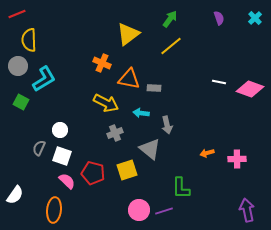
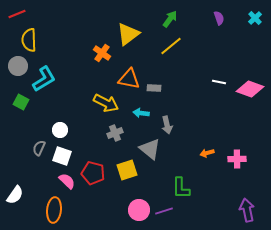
orange cross: moved 10 px up; rotated 12 degrees clockwise
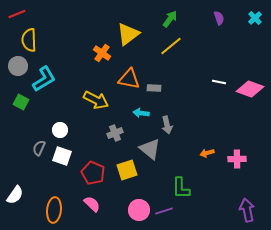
yellow arrow: moved 10 px left, 3 px up
red pentagon: rotated 10 degrees clockwise
pink semicircle: moved 25 px right, 23 px down
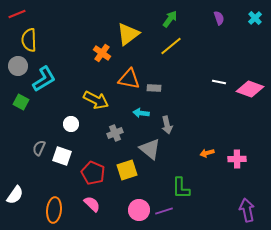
white circle: moved 11 px right, 6 px up
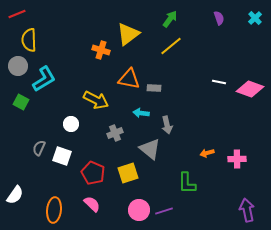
orange cross: moved 1 px left, 3 px up; rotated 18 degrees counterclockwise
yellow square: moved 1 px right, 3 px down
green L-shape: moved 6 px right, 5 px up
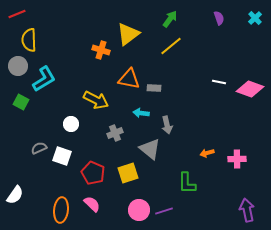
gray semicircle: rotated 42 degrees clockwise
orange ellipse: moved 7 px right
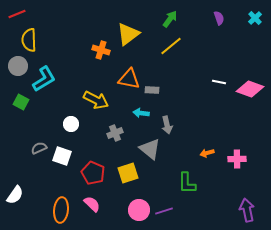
gray rectangle: moved 2 px left, 2 px down
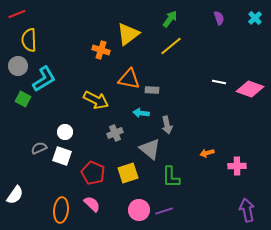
green square: moved 2 px right, 3 px up
white circle: moved 6 px left, 8 px down
pink cross: moved 7 px down
green L-shape: moved 16 px left, 6 px up
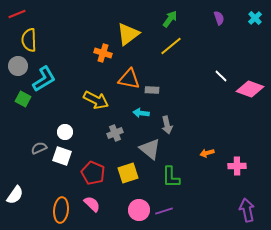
orange cross: moved 2 px right, 3 px down
white line: moved 2 px right, 6 px up; rotated 32 degrees clockwise
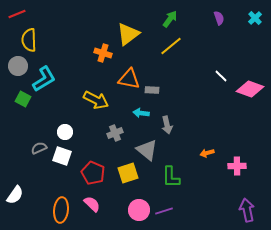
gray triangle: moved 3 px left, 1 px down
